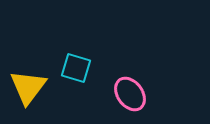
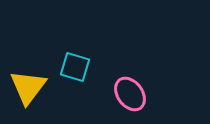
cyan square: moved 1 px left, 1 px up
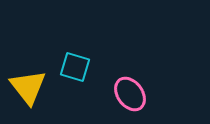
yellow triangle: rotated 15 degrees counterclockwise
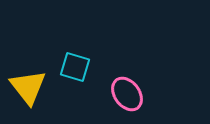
pink ellipse: moved 3 px left
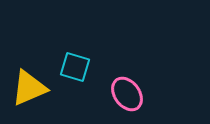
yellow triangle: moved 1 px right, 1 px down; rotated 45 degrees clockwise
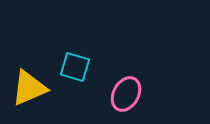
pink ellipse: moved 1 px left; rotated 64 degrees clockwise
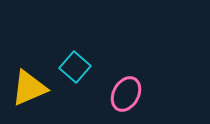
cyan square: rotated 24 degrees clockwise
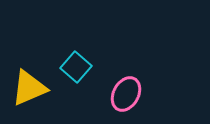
cyan square: moved 1 px right
